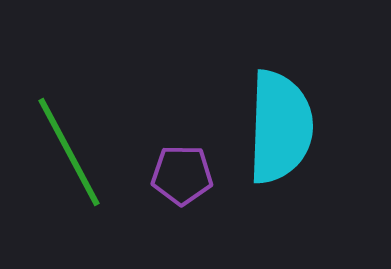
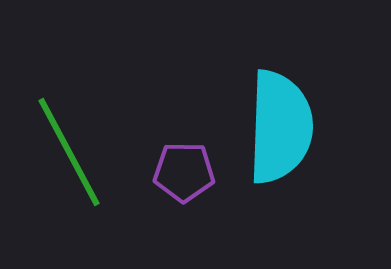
purple pentagon: moved 2 px right, 3 px up
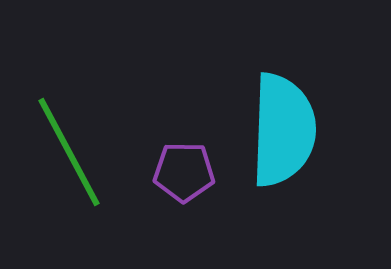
cyan semicircle: moved 3 px right, 3 px down
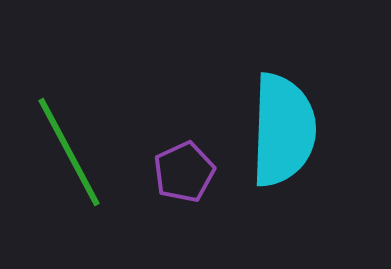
purple pentagon: rotated 26 degrees counterclockwise
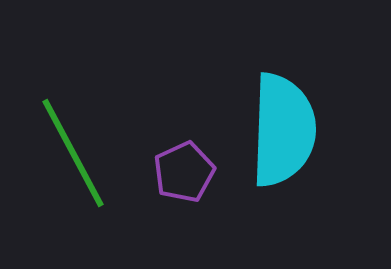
green line: moved 4 px right, 1 px down
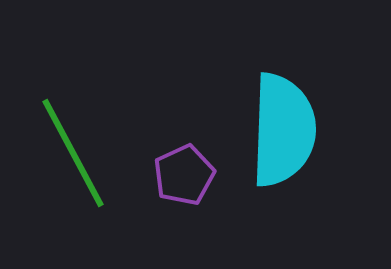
purple pentagon: moved 3 px down
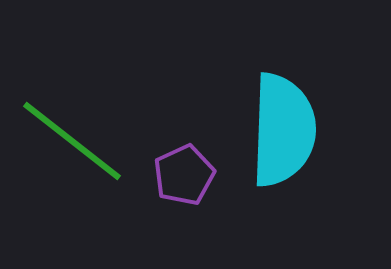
green line: moved 1 px left, 12 px up; rotated 24 degrees counterclockwise
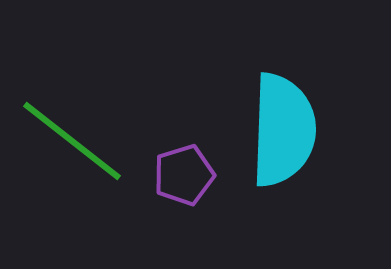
purple pentagon: rotated 8 degrees clockwise
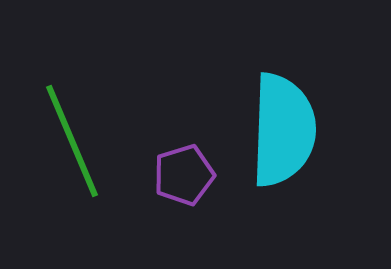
green line: rotated 29 degrees clockwise
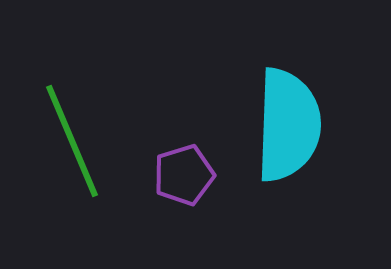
cyan semicircle: moved 5 px right, 5 px up
